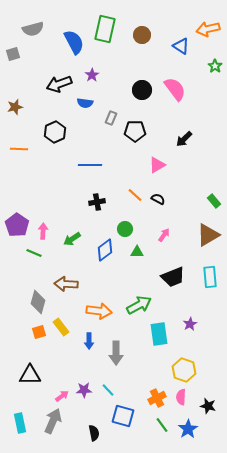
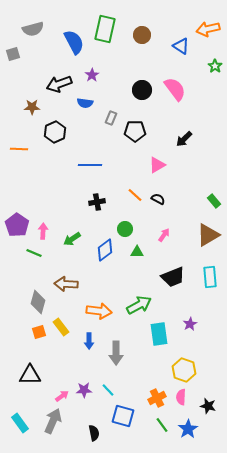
brown star at (15, 107): moved 17 px right; rotated 14 degrees clockwise
cyan rectangle at (20, 423): rotated 24 degrees counterclockwise
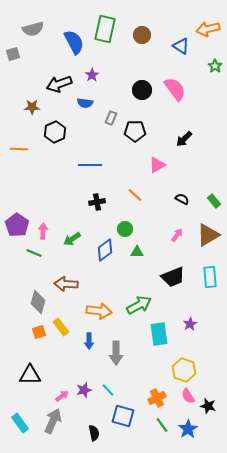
black semicircle at (158, 199): moved 24 px right
pink arrow at (164, 235): moved 13 px right
purple star at (84, 390): rotated 14 degrees counterclockwise
pink semicircle at (181, 397): moved 7 px right, 1 px up; rotated 35 degrees counterclockwise
